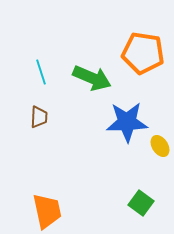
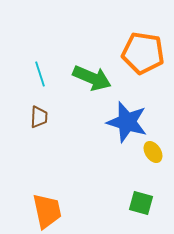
cyan line: moved 1 px left, 2 px down
blue star: rotated 18 degrees clockwise
yellow ellipse: moved 7 px left, 6 px down
green square: rotated 20 degrees counterclockwise
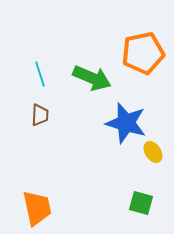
orange pentagon: rotated 21 degrees counterclockwise
brown trapezoid: moved 1 px right, 2 px up
blue star: moved 1 px left, 1 px down
orange trapezoid: moved 10 px left, 3 px up
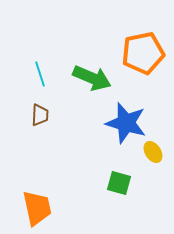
green square: moved 22 px left, 20 px up
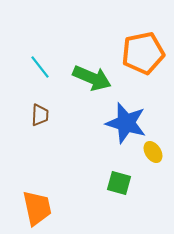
cyan line: moved 7 px up; rotated 20 degrees counterclockwise
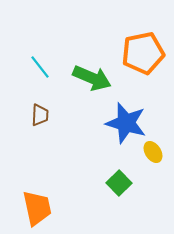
green square: rotated 30 degrees clockwise
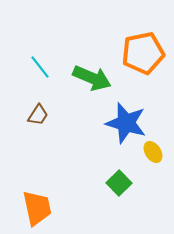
brown trapezoid: moved 2 px left; rotated 30 degrees clockwise
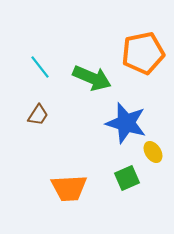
green square: moved 8 px right, 5 px up; rotated 20 degrees clockwise
orange trapezoid: moved 32 px right, 20 px up; rotated 99 degrees clockwise
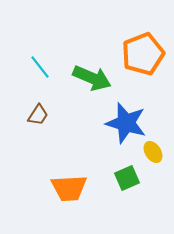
orange pentagon: moved 1 px down; rotated 9 degrees counterclockwise
